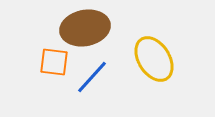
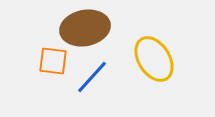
orange square: moved 1 px left, 1 px up
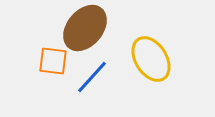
brown ellipse: rotated 39 degrees counterclockwise
yellow ellipse: moved 3 px left
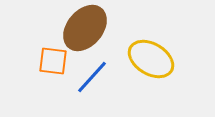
yellow ellipse: rotated 27 degrees counterclockwise
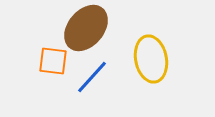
brown ellipse: moved 1 px right
yellow ellipse: rotated 48 degrees clockwise
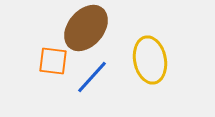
yellow ellipse: moved 1 px left, 1 px down
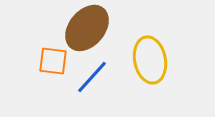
brown ellipse: moved 1 px right
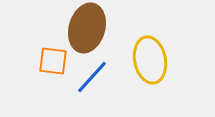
brown ellipse: rotated 24 degrees counterclockwise
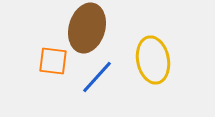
yellow ellipse: moved 3 px right
blue line: moved 5 px right
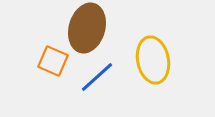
orange square: rotated 16 degrees clockwise
blue line: rotated 6 degrees clockwise
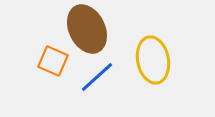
brown ellipse: moved 1 px down; rotated 42 degrees counterclockwise
